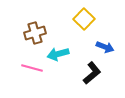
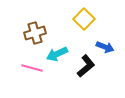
cyan arrow: moved 1 px left; rotated 10 degrees counterclockwise
black L-shape: moved 6 px left, 7 px up
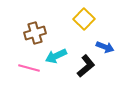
cyan arrow: moved 1 px left, 2 px down
pink line: moved 3 px left
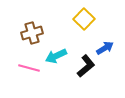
brown cross: moved 3 px left
blue arrow: moved 1 px down; rotated 54 degrees counterclockwise
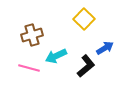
brown cross: moved 2 px down
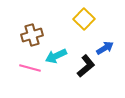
pink line: moved 1 px right
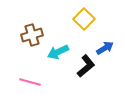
cyan arrow: moved 2 px right, 4 px up
pink line: moved 14 px down
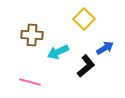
brown cross: rotated 20 degrees clockwise
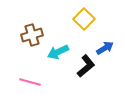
brown cross: rotated 20 degrees counterclockwise
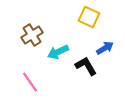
yellow square: moved 5 px right, 2 px up; rotated 20 degrees counterclockwise
brown cross: rotated 15 degrees counterclockwise
black L-shape: rotated 80 degrees counterclockwise
pink line: rotated 40 degrees clockwise
